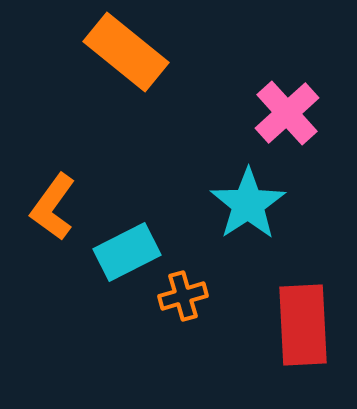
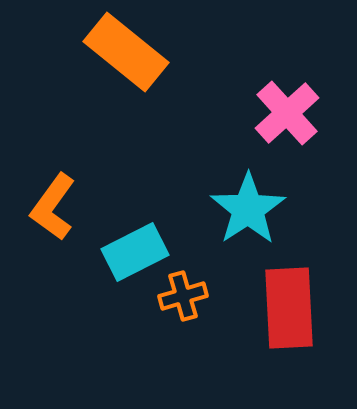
cyan star: moved 5 px down
cyan rectangle: moved 8 px right
red rectangle: moved 14 px left, 17 px up
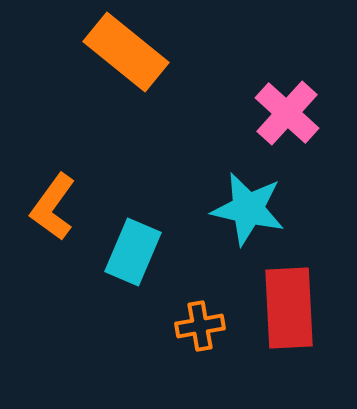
pink cross: rotated 6 degrees counterclockwise
cyan star: rotated 26 degrees counterclockwise
cyan rectangle: moved 2 px left; rotated 40 degrees counterclockwise
orange cross: moved 17 px right, 30 px down; rotated 6 degrees clockwise
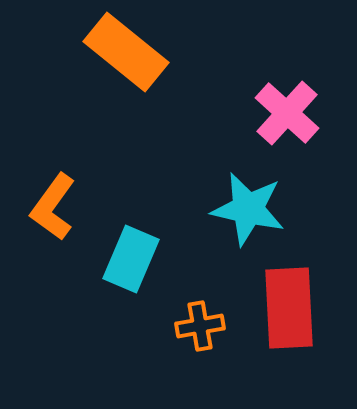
cyan rectangle: moved 2 px left, 7 px down
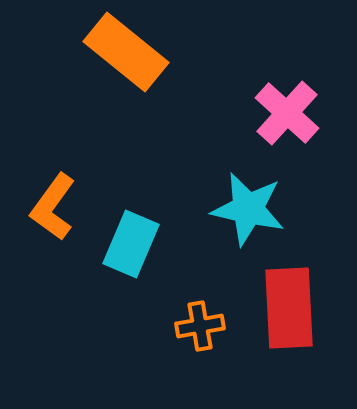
cyan rectangle: moved 15 px up
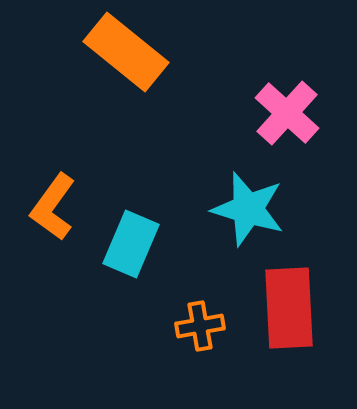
cyan star: rotated 4 degrees clockwise
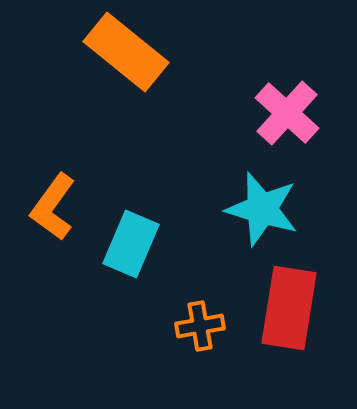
cyan star: moved 14 px right
red rectangle: rotated 12 degrees clockwise
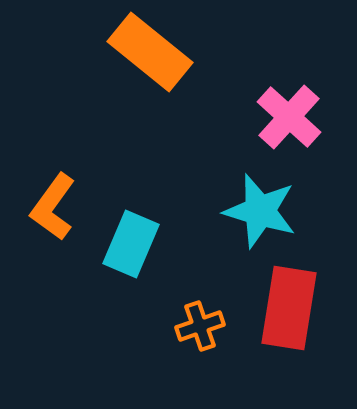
orange rectangle: moved 24 px right
pink cross: moved 2 px right, 4 px down
cyan star: moved 2 px left, 2 px down
orange cross: rotated 9 degrees counterclockwise
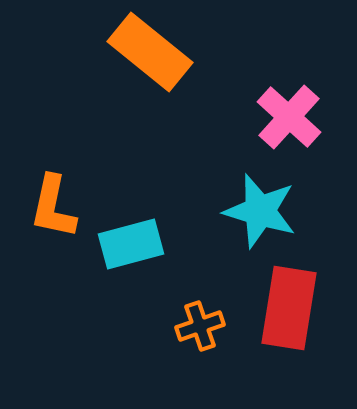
orange L-shape: rotated 24 degrees counterclockwise
cyan rectangle: rotated 52 degrees clockwise
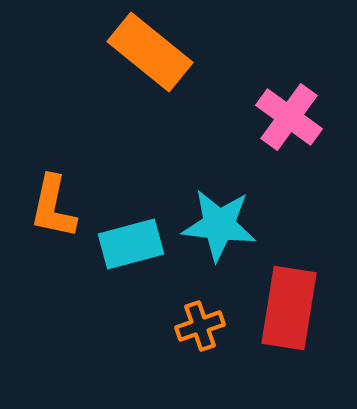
pink cross: rotated 6 degrees counterclockwise
cyan star: moved 41 px left, 14 px down; rotated 10 degrees counterclockwise
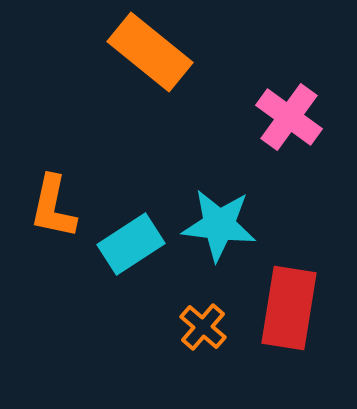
cyan rectangle: rotated 18 degrees counterclockwise
orange cross: moved 3 px right, 1 px down; rotated 30 degrees counterclockwise
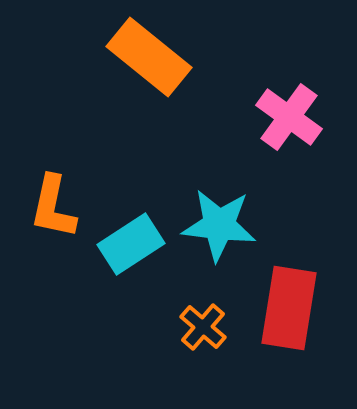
orange rectangle: moved 1 px left, 5 px down
